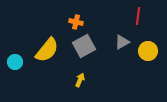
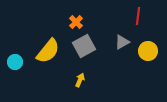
orange cross: rotated 32 degrees clockwise
yellow semicircle: moved 1 px right, 1 px down
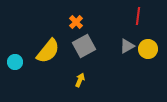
gray triangle: moved 5 px right, 4 px down
yellow circle: moved 2 px up
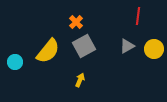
yellow circle: moved 6 px right
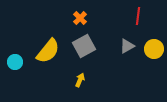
orange cross: moved 4 px right, 4 px up
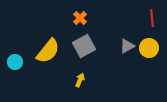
red line: moved 14 px right, 2 px down; rotated 12 degrees counterclockwise
yellow circle: moved 5 px left, 1 px up
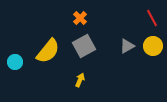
red line: rotated 24 degrees counterclockwise
yellow circle: moved 4 px right, 2 px up
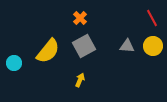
gray triangle: rotated 35 degrees clockwise
cyan circle: moved 1 px left, 1 px down
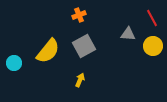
orange cross: moved 1 px left, 3 px up; rotated 24 degrees clockwise
gray triangle: moved 1 px right, 12 px up
